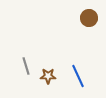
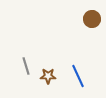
brown circle: moved 3 px right, 1 px down
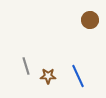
brown circle: moved 2 px left, 1 px down
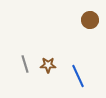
gray line: moved 1 px left, 2 px up
brown star: moved 11 px up
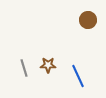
brown circle: moved 2 px left
gray line: moved 1 px left, 4 px down
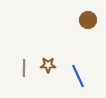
gray line: rotated 18 degrees clockwise
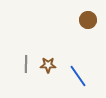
gray line: moved 2 px right, 4 px up
blue line: rotated 10 degrees counterclockwise
